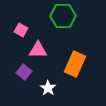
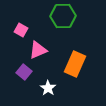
pink triangle: rotated 24 degrees counterclockwise
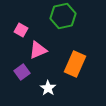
green hexagon: rotated 10 degrees counterclockwise
purple square: moved 2 px left; rotated 14 degrees clockwise
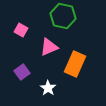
green hexagon: rotated 25 degrees clockwise
pink triangle: moved 11 px right, 3 px up
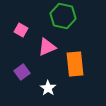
pink triangle: moved 2 px left
orange rectangle: rotated 30 degrees counterclockwise
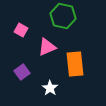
white star: moved 2 px right
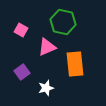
green hexagon: moved 6 px down
white star: moved 4 px left; rotated 21 degrees clockwise
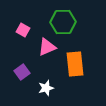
green hexagon: rotated 15 degrees counterclockwise
pink square: moved 2 px right
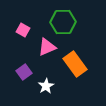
orange rectangle: rotated 30 degrees counterclockwise
purple square: moved 2 px right
white star: moved 2 px up; rotated 14 degrees counterclockwise
